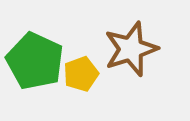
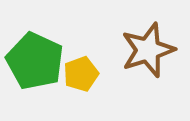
brown star: moved 17 px right, 1 px down
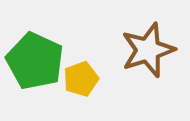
yellow pentagon: moved 5 px down
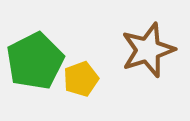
green pentagon: rotated 20 degrees clockwise
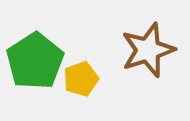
green pentagon: rotated 6 degrees counterclockwise
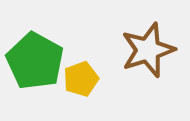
green pentagon: rotated 10 degrees counterclockwise
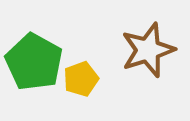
green pentagon: moved 1 px left, 1 px down
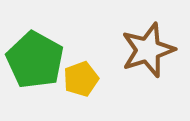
green pentagon: moved 1 px right, 2 px up
